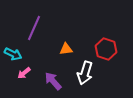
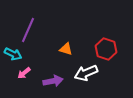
purple line: moved 6 px left, 2 px down
orange triangle: rotated 24 degrees clockwise
white arrow: moved 1 px right; rotated 50 degrees clockwise
purple arrow: rotated 120 degrees clockwise
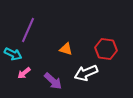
red hexagon: rotated 10 degrees counterclockwise
purple arrow: rotated 54 degrees clockwise
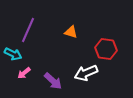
orange triangle: moved 5 px right, 17 px up
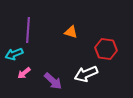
purple line: rotated 20 degrees counterclockwise
cyan arrow: moved 1 px right; rotated 132 degrees clockwise
white arrow: moved 1 px down
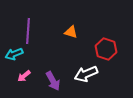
purple line: moved 1 px down
red hexagon: rotated 10 degrees clockwise
pink arrow: moved 3 px down
purple arrow: rotated 18 degrees clockwise
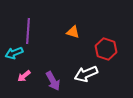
orange triangle: moved 2 px right
cyan arrow: moved 1 px up
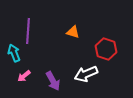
cyan arrow: rotated 90 degrees clockwise
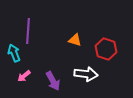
orange triangle: moved 2 px right, 8 px down
white arrow: rotated 150 degrees counterclockwise
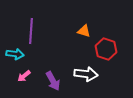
purple line: moved 3 px right
orange triangle: moved 9 px right, 9 px up
cyan arrow: moved 1 px right, 1 px down; rotated 120 degrees clockwise
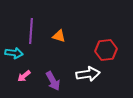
orange triangle: moved 25 px left, 5 px down
red hexagon: moved 1 px down; rotated 25 degrees counterclockwise
cyan arrow: moved 1 px left, 1 px up
white arrow: moved 2 px right; rotated 15 degrees counterclockwise
